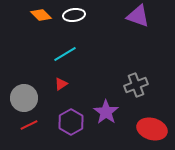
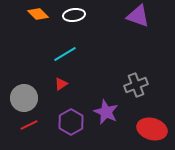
orange diamond: moved 3 px left, 1 px up
purple star: rotated 10 degrees counterclockwise
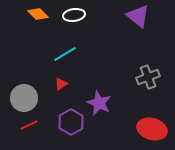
purple triangle: rotated 20 degrees clockwise
gray cross: moved 12 px right, 8 px up
purple star: moved 7 px left, 9 px up
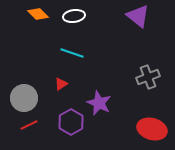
white ellipse: moved 1 px down
cyan line: moved 7 px right, 1 px up; rotated 50 degrees clockwise
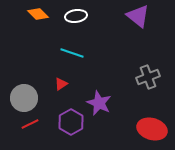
white ellipse: moved 2 px right
red line: moved 1 px right, 1 px up
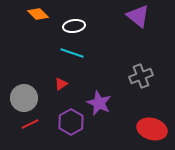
white ellipse: moved 2 px left, 10 px down
gray cross: moved 7 px left, 1 px up
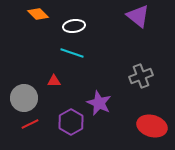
red triangle: moved 7 px left, 3 px up; rotated 32 degrees clockwise
red ellipse: moved 3 px up
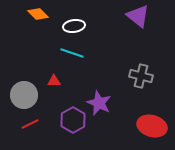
gray cross: rotated 35 degrees clockwise
gray circle: moved 3 px up
purple hexagon: moved 2 px right, 2 px up
